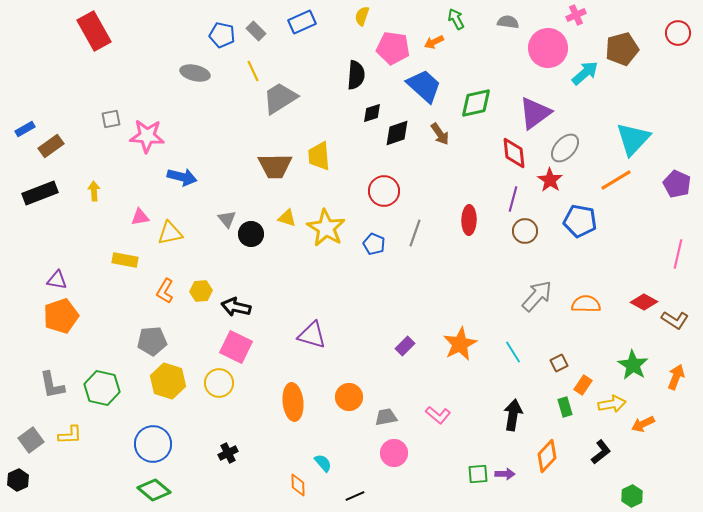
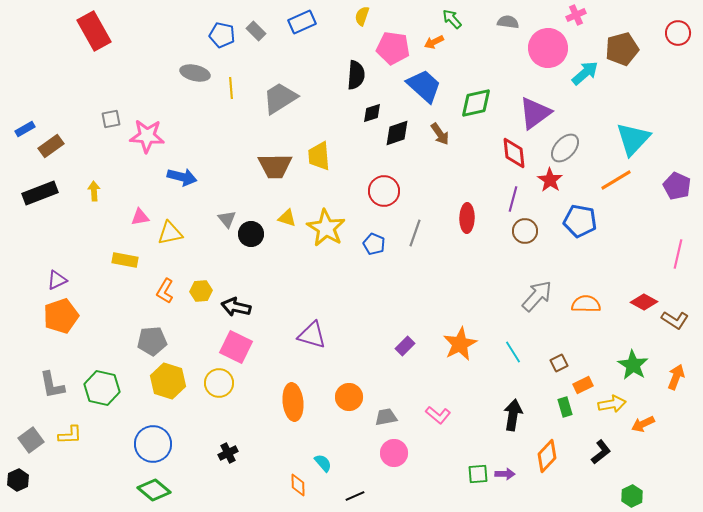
green arrow at (456, 19): moved 4 px left; rotated 15 degrees counterclockwise
yellow line at (253, 71): moved 22 px left, 17 px down; rotated 20 degrees clockwise
purple pentagon at (677, 184): moved 2 px down
red ellipse at (469, 220): moved 2 px left, 2 px up
purple triangle at (57, 280): rotated 35 degrees counterclockwise
orange rectangle at (583, 385): rotated 30 degrees clockwise
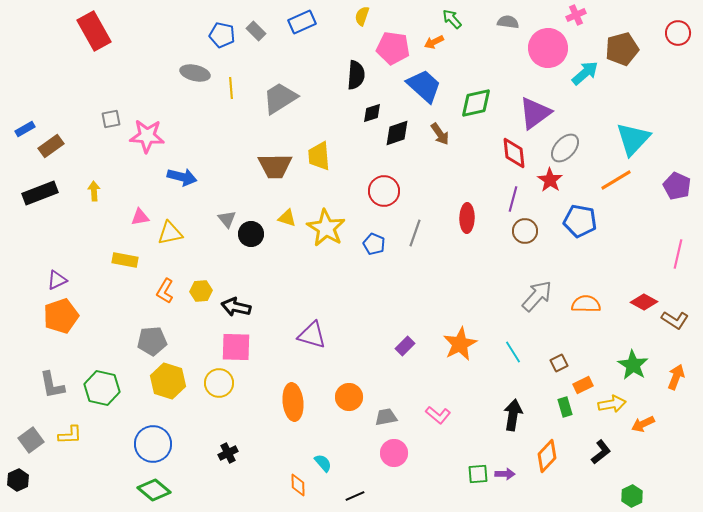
pink square at (236, 347): rotated 24 degrees counterclockwise
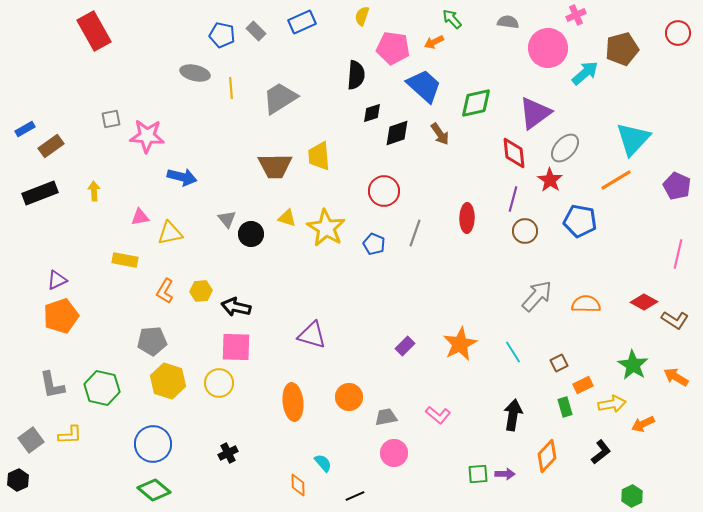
orange arrow at (676, 377): rotated 80 degrees counterclockwise
